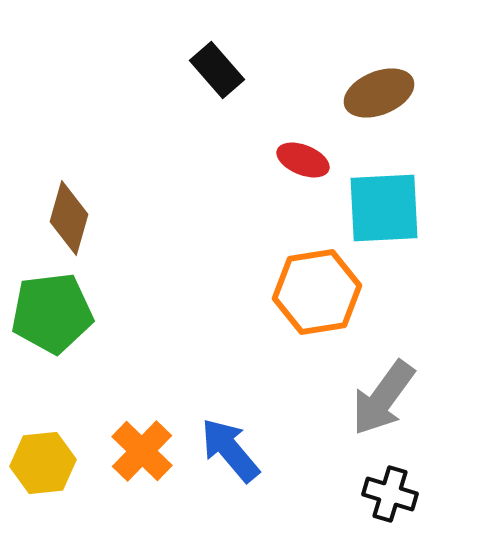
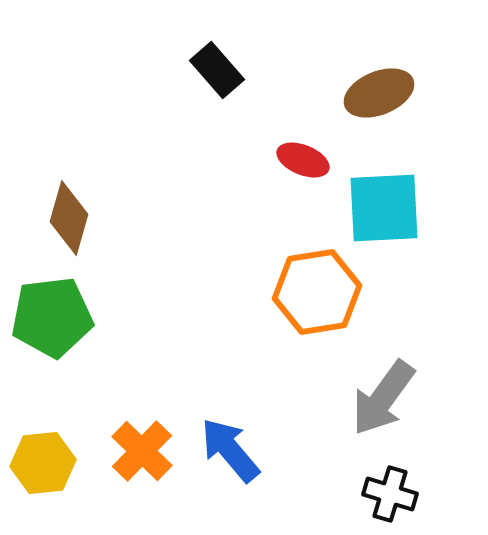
green pentagon: moved 4 px down
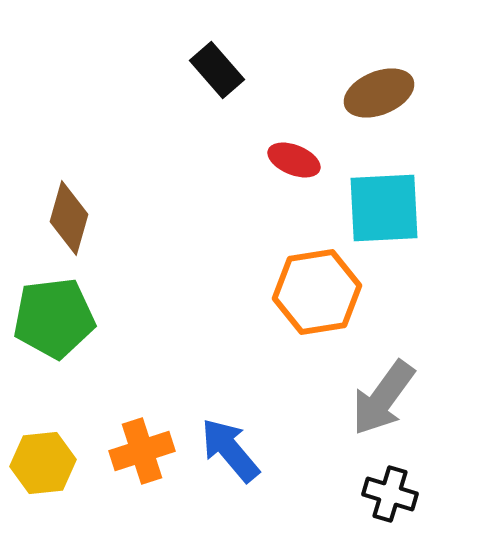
red ellipse: moved 9 px left
green pentagon: moved 2 px right, 1 px down
orange cross: rotated 28 degrees clockwise
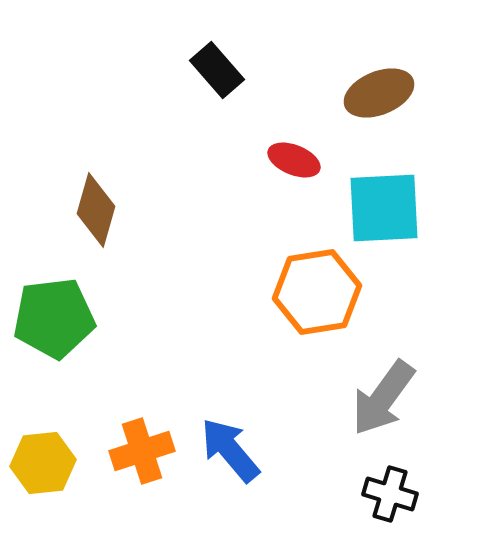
brown diamond: moved 27 px right, 8 px up
